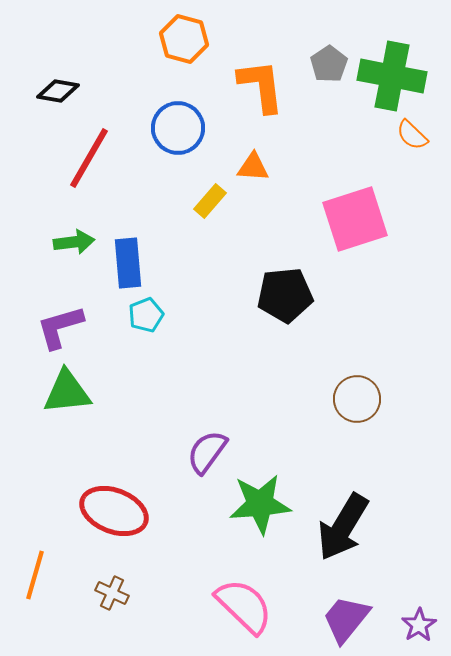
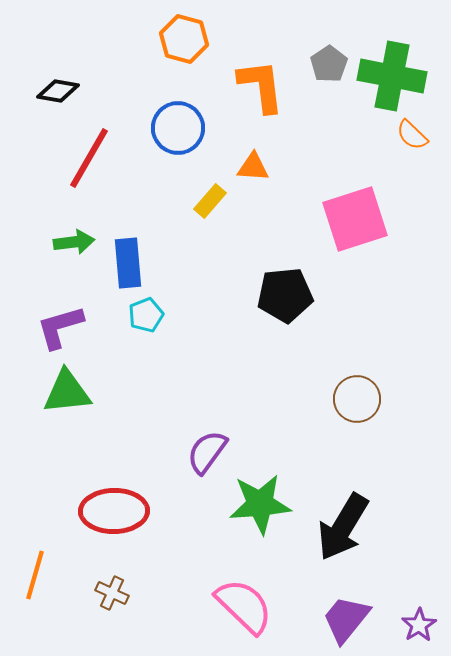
red ellipse: rotated 22 degrees counterclockwise
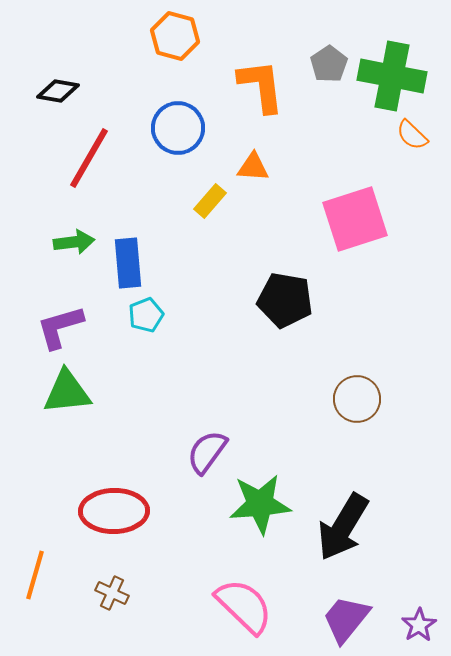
orange hexagon: moved 9 px left, 3 px up
black pentagon: moved 5 px down; rotated 16 degrees clockwise
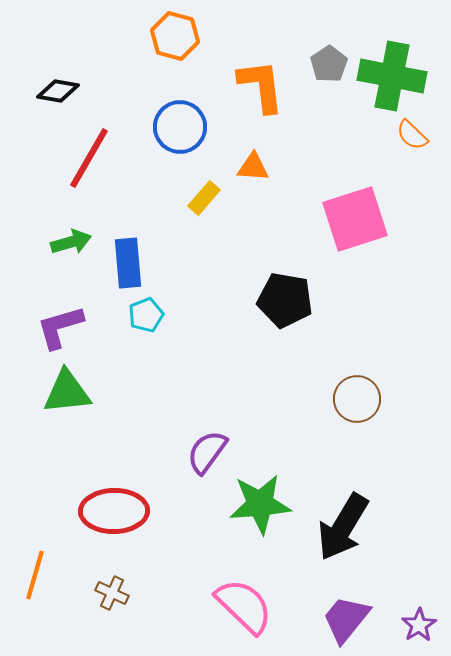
blue circle: moved 2 px right, 1 px up
yellow rectangle: moved 6 px left, 3 px up
green arrow: moved 3 px left; rotated 9 degrees counterclockwise
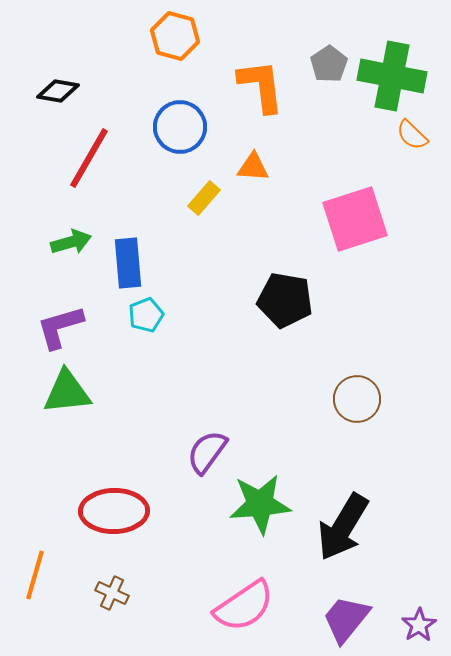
pink semicircle: rotated 102 degrees clockwise
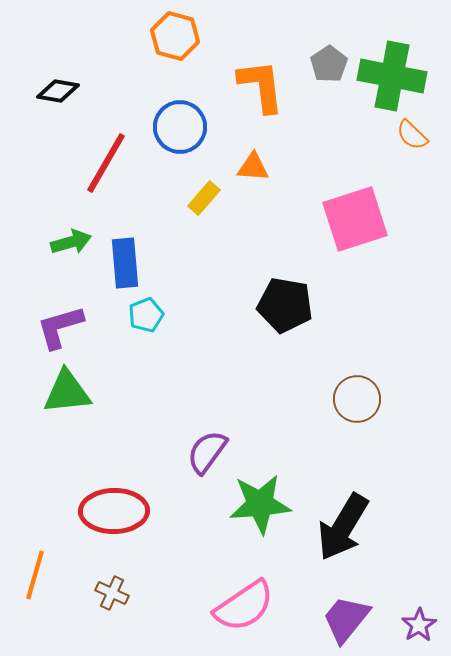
red line: moved 17 px right, 5 px down
blue rectangle: moved 3 px left
black pentagon: moved 5 px down
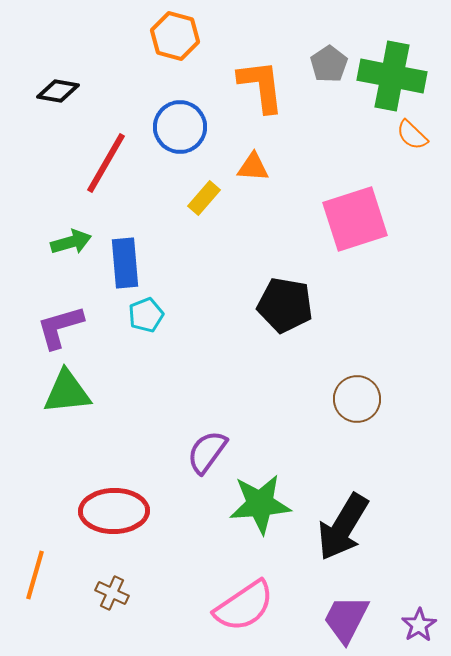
purple trapezoid: rotated 12 degrees counterclockwise
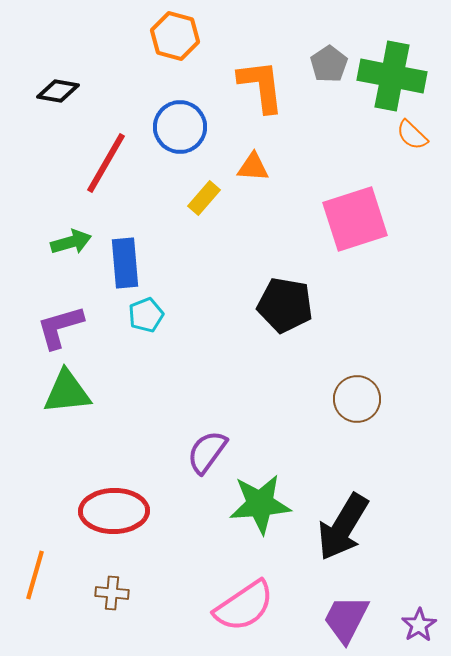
brown cross: rotated 20 degrees counterclockwise
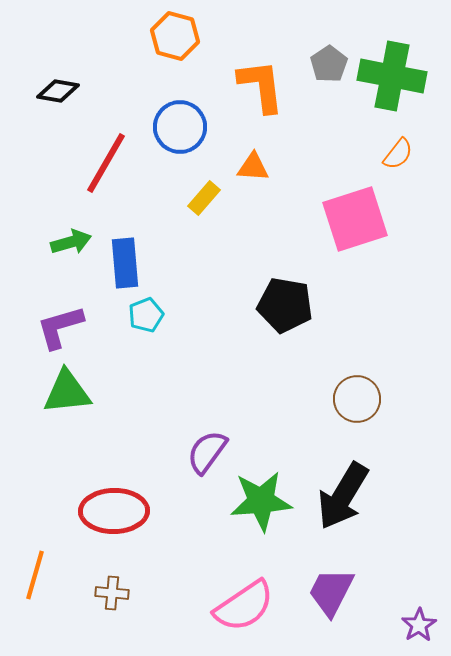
orange semicircle: moved 14 px left, 19 px down; rotated 96 degrees counterclockwise
green star: moved 1 px right, 3 px up
black arrow: moved 31 px up
purple trapezoid: moved 15 px left, 27 px up
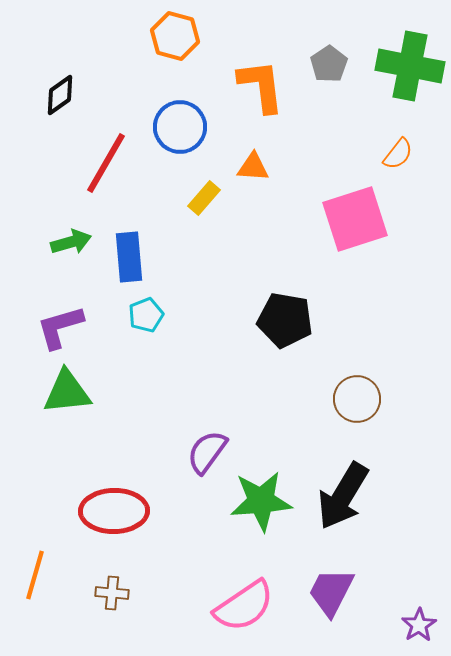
green cross: moved 18 px right, 10 px up
black diamond: moved 2 px right, 4 px down; rotated 45 degrees counterclockwise
blue rectangle: moved 4 px right, 6 px up
black pentagon: moved 15 px down
